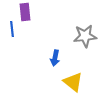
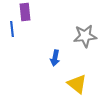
yellow triangle: moved 4 px right, 2 px down
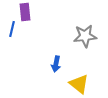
blue line: rotated 21 degrees clockwise
blue arrow: moved 1 px right, 6 px down
yellow triangle: moved 2 px right
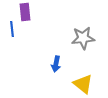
blue line: rotated 21 degrees counterclockwise
gray star: moved 2 px left, 2 px down
yellow triangle: moved 4 px right
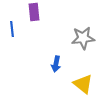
purple rectangle: moved 9 px right
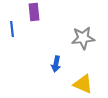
yellow triangle: rotated 15 degrees counterclockwise
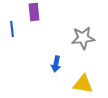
yellow triangle: rotated 15 degrees counterclockwise
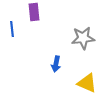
yellow triangle: moved 4 px right, 1 px up; rotated 15 degrees clockwise
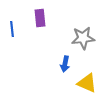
purple rectangle: moved 6 px right, 6 px down
blue arrow: moved 9 px right
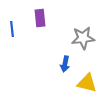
yellow triangle: rotated 10 degrees counterclockwise
